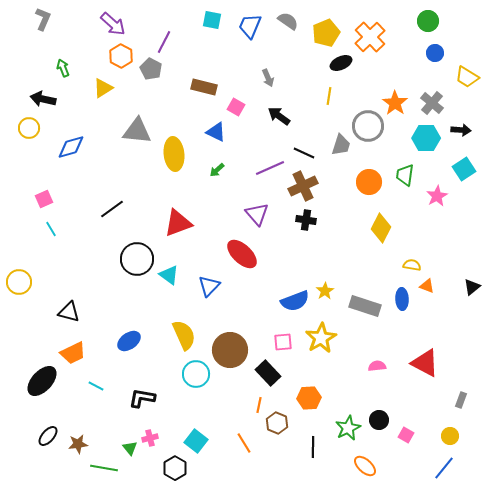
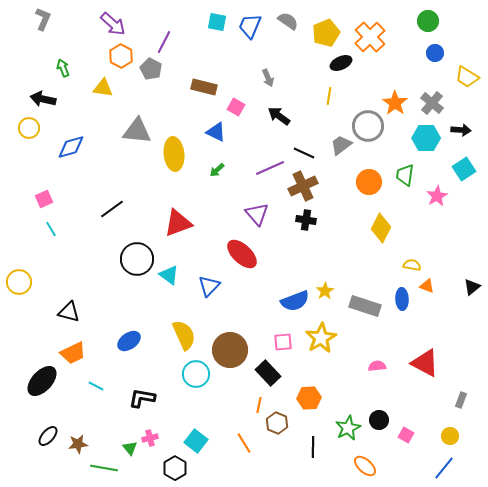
cyan square at (212, 20): moved 5 px right, 2 px down
yellow triangle at (103, 88): rotated 40 degrees clockwise
gray trapezoid at (341, 145): rotated 145 degrees counterclockwise
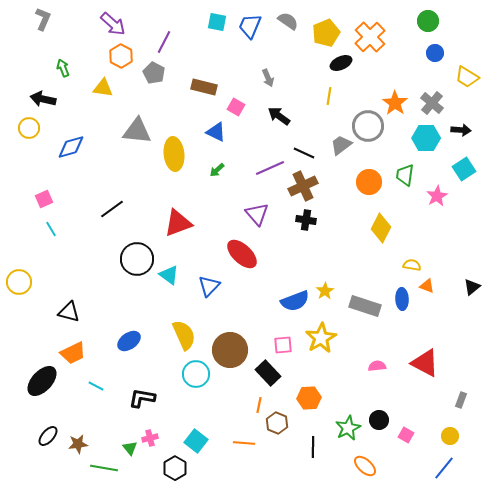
gray pentagon at (151, 69): moved 3 px right, 4 px down
pink square at (283, 342): moved 3 px down
orange line at (244, 443): rotated 55 degrees counterclockwise
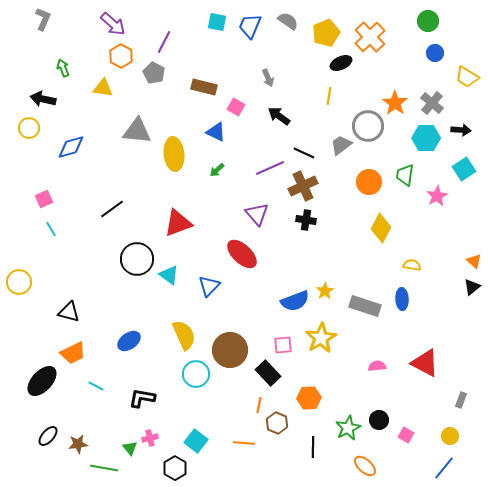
orange triangle at (427, 286): moved 47 px right, 25 px up; rotated 21 degrees clockwise
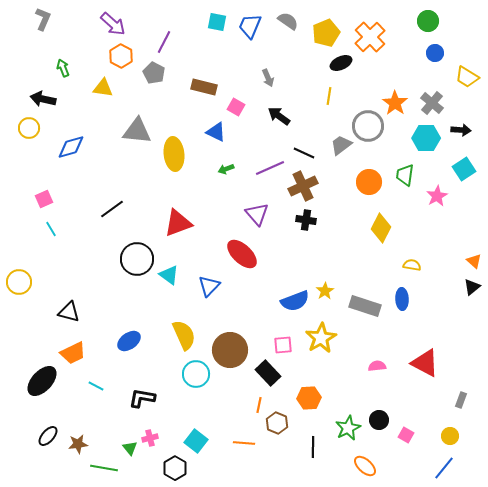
green arrow at (217, 170): moved 9 px right, 1 px up; rotated 21 degrees clockwise
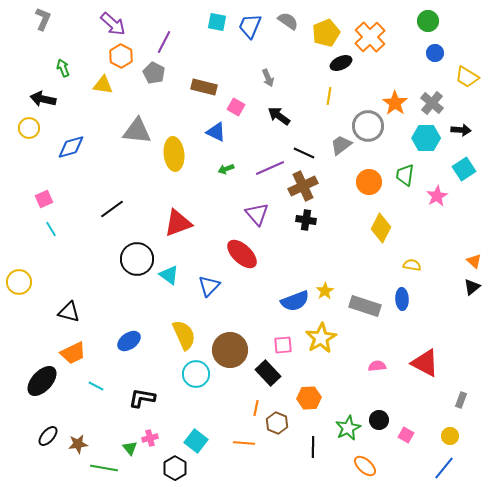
yellow triangle at (103, 88): moved 3 px up
orange line at (259, 405): moved 3 px left, 3 px down
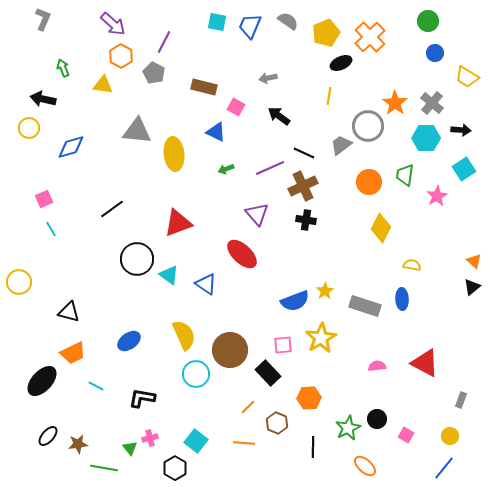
gray arrow at (268, 78): rotated 102 degrees clockwise
blue triangle at (209, 286): moved 3 px left, 2 px up; rotated 40 degrees counterclockwise
orange line at (256, 408): moved 8 px left, 1 px up; rotated 35 degrees clockwise
black circle at (379, 420): moved 2 px left, 1 px up
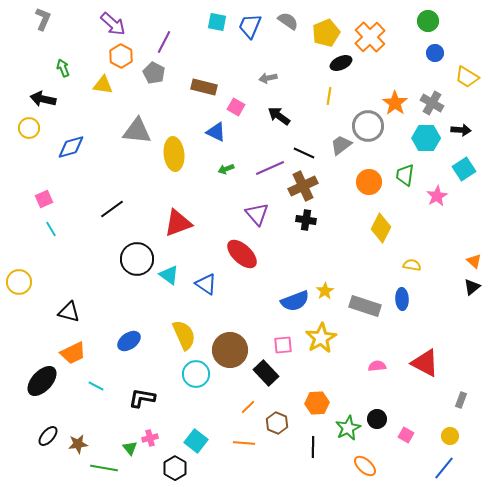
gray cross at (432, 103): rotated 10 degrees counterclockwise
black rectangle at (268, 373): moved 2 px left
orange hexagon at (309, 398): moved 8 px right, 5 px down
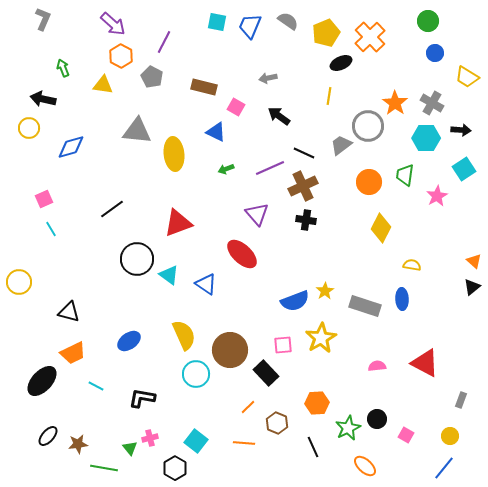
gray pentagon at (154, 73): moved 2 px left, 4 px down
black line at (313, 447): rotated 25 degrees counterclockwise
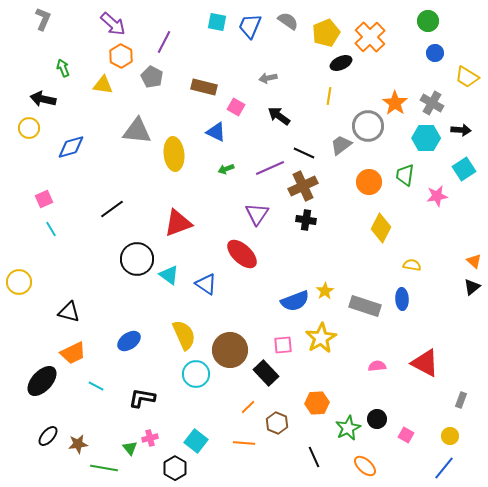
pink star at (437, 196): rotated 20 degrees clockwise
purple triangle at (257, 214): rotated 15 degrees clockwise
black line at (313, 447): moved 1 px right, 10 px down
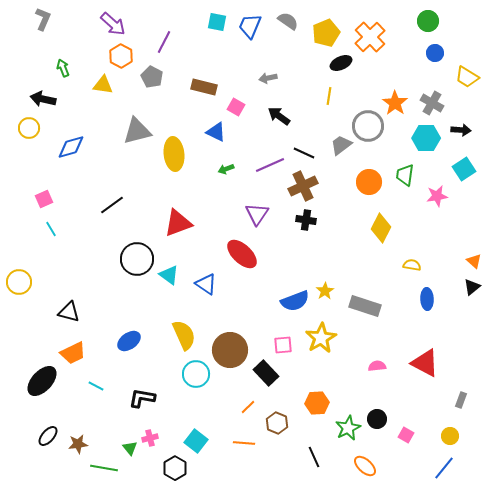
gray triangle at (137, 131): rotated 20 degrees counterclockwise
purple line at (270, 168): moved 3 px up
black line at (112, 209): moved 4 px up
blue ellipse at (402, 299): moved 25 px right
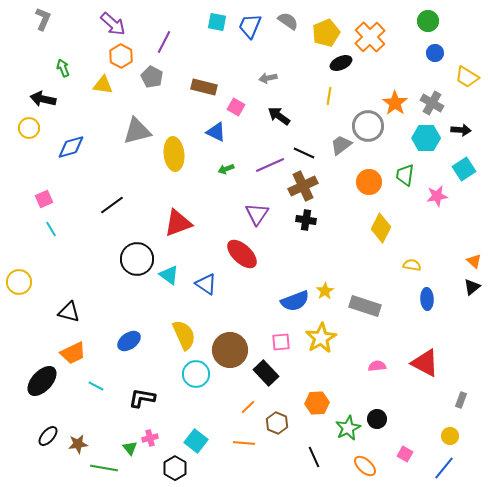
pink square at (283, 345): moved 2 px left, 3 px up
pink square at (406, 435): moved 1 px left, 19 px down
